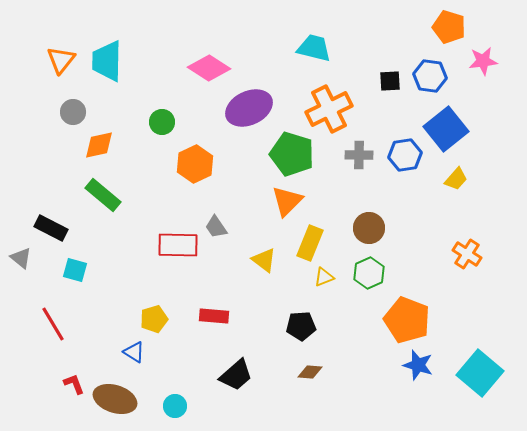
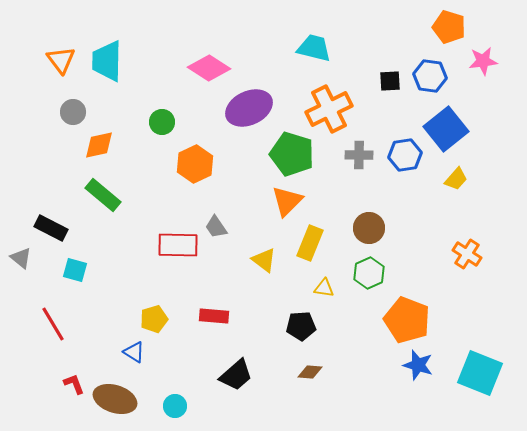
orange triangle at (61, 60): rotated 16 degrees counterclockwise
yellow triangle at (324, 277): moved 11 px down; rotated 30 degrees clockwise
cyan square at (480, 373): rotated 18 degrees counterclockwise
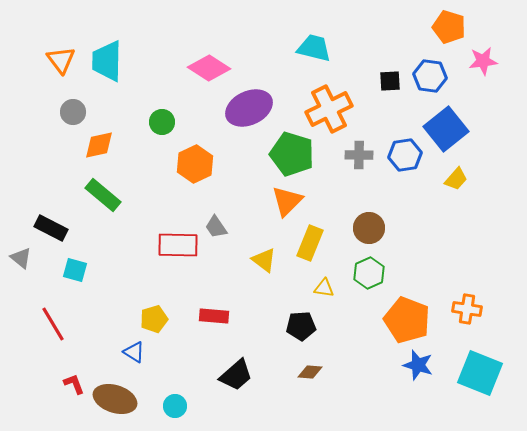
orange cross at (467, 254): moved 55 px down; rotated 24 degrees counterclockwise
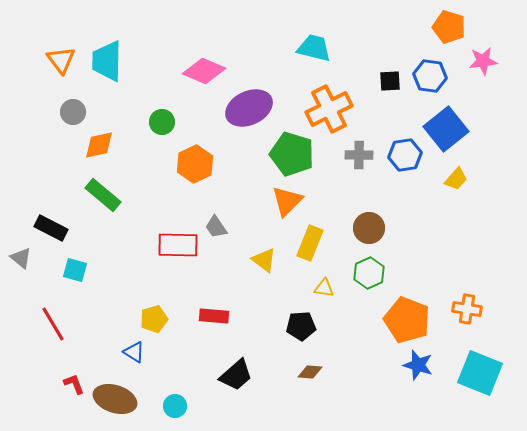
pink diamond at (209, 68): moved 5 px left, 3 px down; rotated 9 degrees counterclockwise
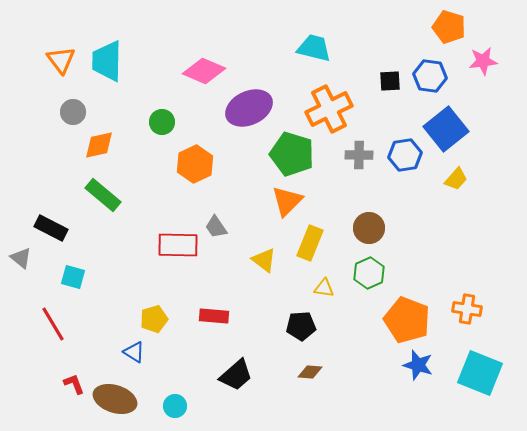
cyan square at (75, 270): moved 2 px left, 7 px down
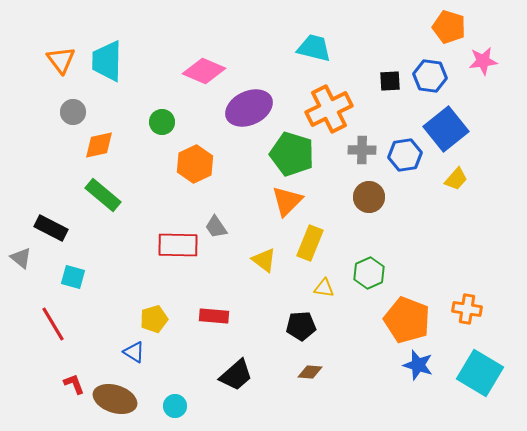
gray cross at (359, 155): moved 3 px right, 5 px up
brown circle at (369, 228): moved 31 px up
cyan square at (480, 373): rotated 9 degrees clockwise
